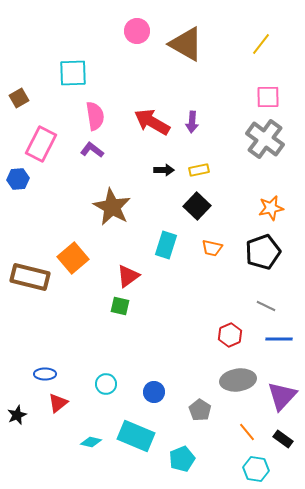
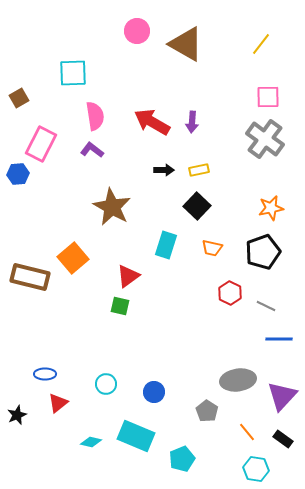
blue hexagon at (18, 179): moved 5 px up
red hexagon at (230, 335): moved 42 px up; rotated 10 degrees counterclockwise
gray pentagon at (200, 410): moved 7 px right, 1 px down
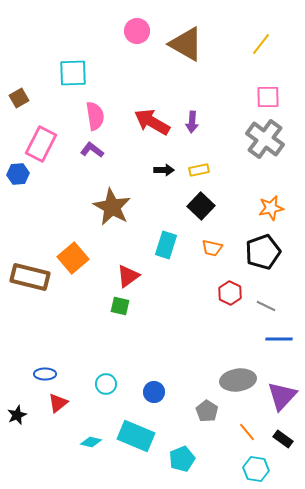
black square at (197, 206): moved 4 px right
